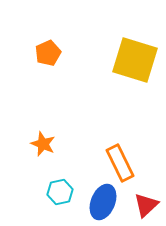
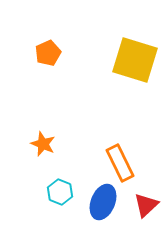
cyan hexagon: rotated 25 degrees counterclockwise
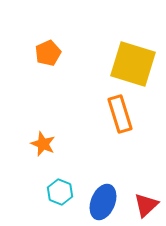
yellow square: moved 2 px left, 4 px down
orange rectangle: moved 49 px up; rotated 9 degrees clockwise
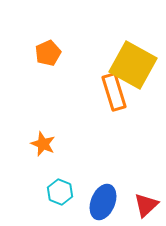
yellow square: moved 1 px down; rotated 12 degrees clockwise
orange rectangle: moved 6 px left, 22 px up
